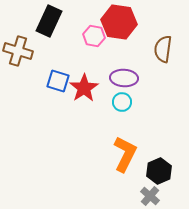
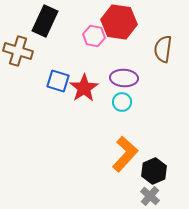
black rectangle: moved 4 px left
orange L-shape: rotated 15 degrees clockwise
black hexagon: moved 5 px left
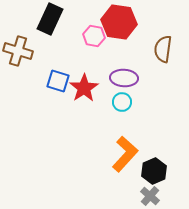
black rectangle: moved 5 px right, 2 px up
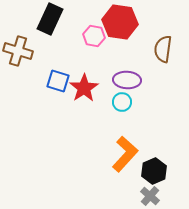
red hexagon: moved 1 px right
purple ellipse: moved 3 px right, 2 px down
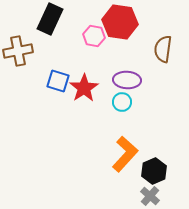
brown cross: rotated 28 degrees counterclockwise
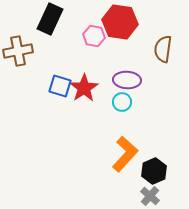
blue square: moved 2 px right, 5 px down
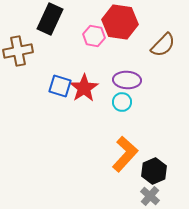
brown semicircle: moved 4 px up; rotated 144 degrees counterclockwise
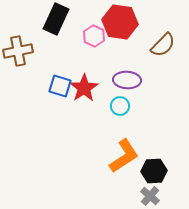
black rectangle: moved 6 px right
pink hexagon: rotated 15 degrees clockwise
cyan circle: moved 2 px left, 4 px down
orange L-shape: moved 1 px left, 2 px down; rotated 15 degrees clockwise
black hexagon: rotated 20 degrees clockwise
